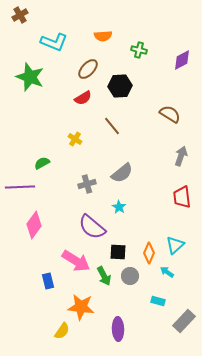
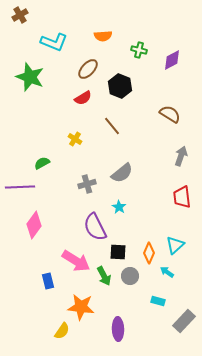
purple diamond: moved 10 px left
black hexagon: rotated 25 degrees clockwise
purple semicircle: moved 3 px right; rotated 24 degrees clockwise
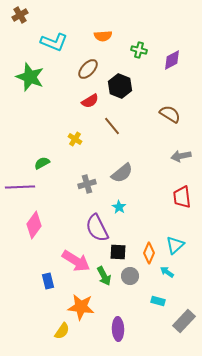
red semicircle: moved 7 px right, 3 px down
gray arrow: rotated 120 degrees counterclockwise
purple semicircle: moved 2 px right, 1 px down
